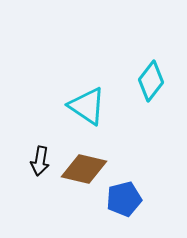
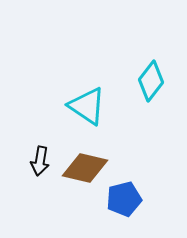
brown diamond: moved 1 px right, 1 px up
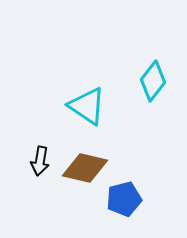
cyan diamond: moved 2 px right
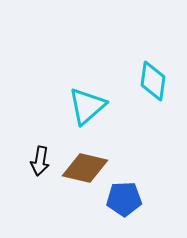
cyan diamond: rotated 30 degrees counterclockwise
cyan triangle: rotated 45 degrees clockwise
blue pentagon: rotated 12 degrees clockwise
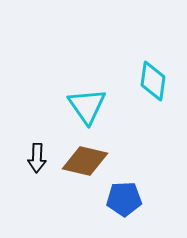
cyan triangle: rotated 24 degrees counterclockwise
black arrow: moved 3 px left, 3 px up; rotated 8 degrees counterclockwise
brown diamond: moved 7 px up
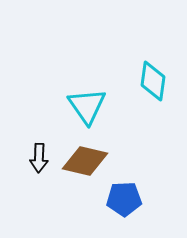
black arrow: moved 2 px right
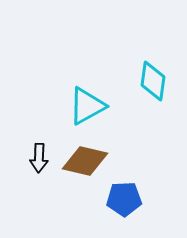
cyan triangle: rotated 36 degrees clockwise
